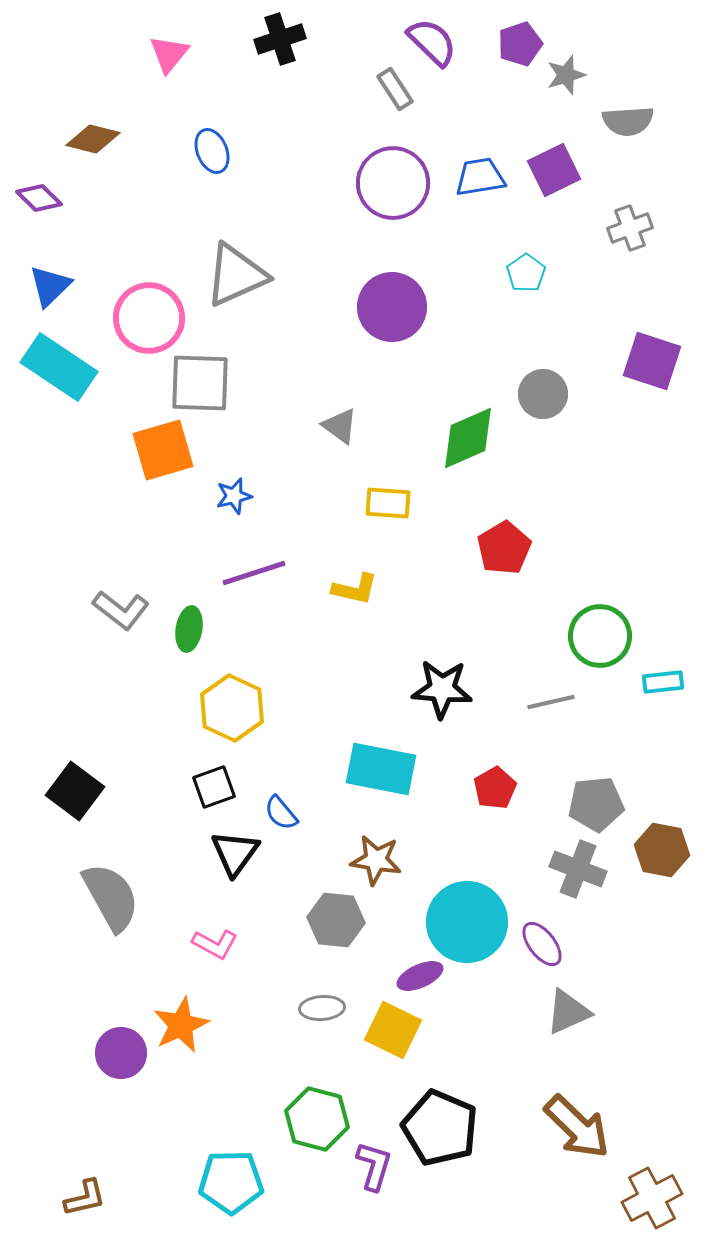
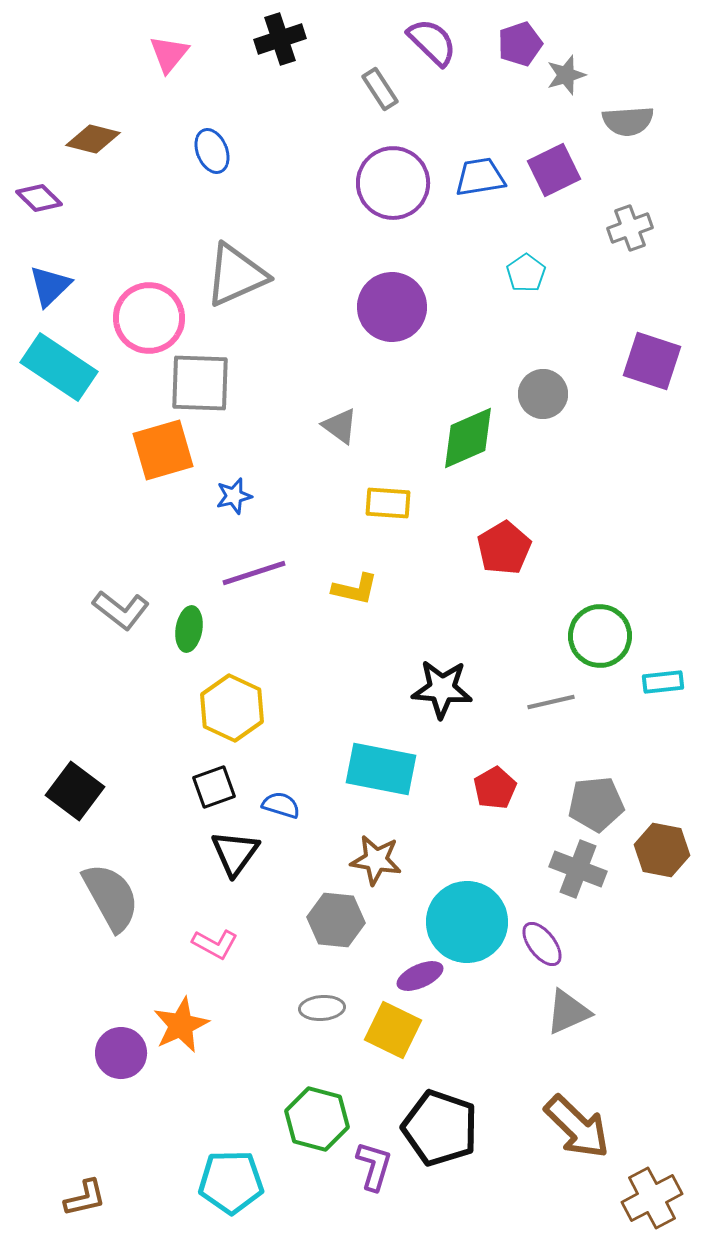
gray rectangle at (395, 89): moved 15 px left
blue semicircle at (281, 813): moved 8 px up; rotated 147 degrees clockwise
black pentagon at (440, 1128): rotated 4 degrees counterclockwise
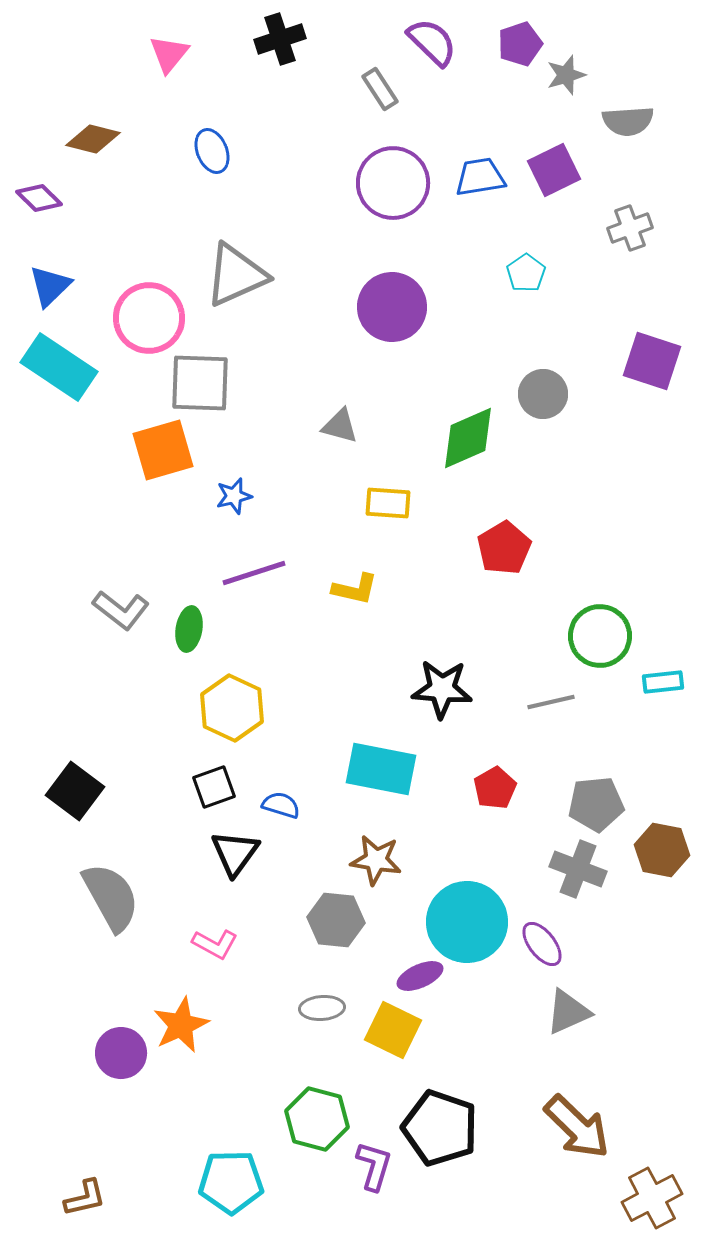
gray triangle at (340, 426): rotated 21 degrees counterclockwise
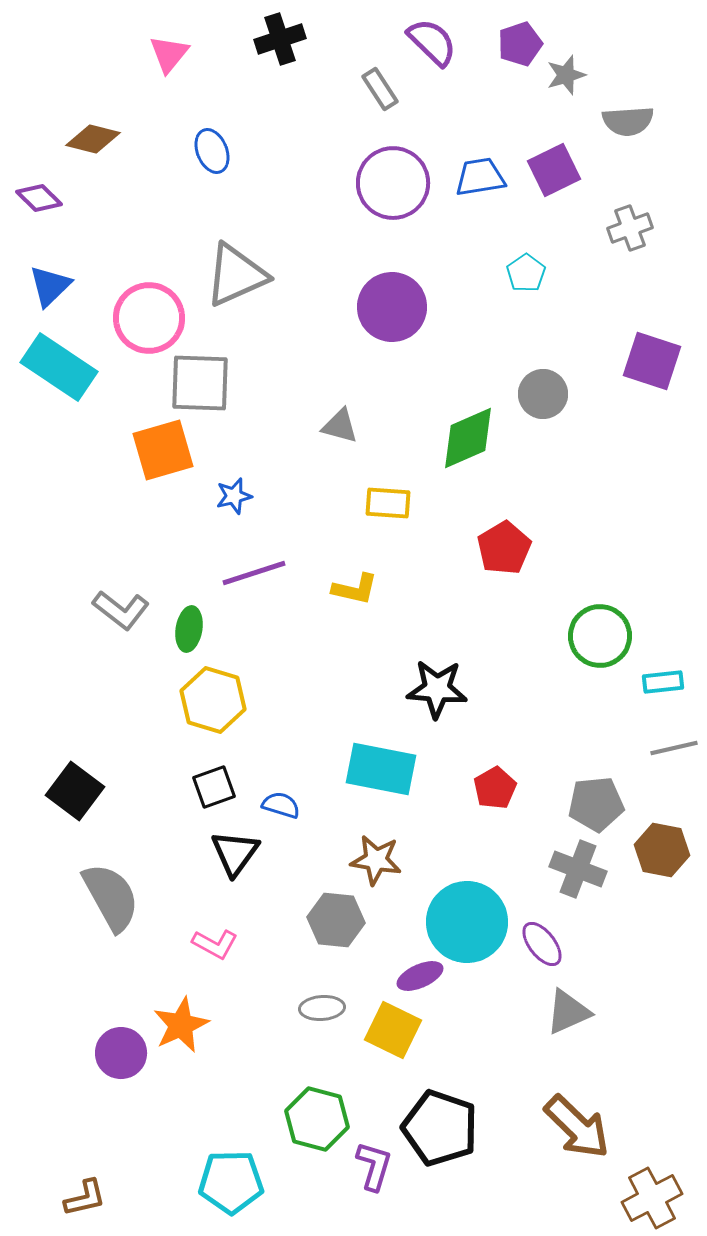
black star at (442, 689): moved 5 px left
gray line at (551, 702): moved 123 px right, 46 px down
yellow hexagon at (232, 708): moved 19 px left, 8 px up; rotated 8 degrees counterclockwise
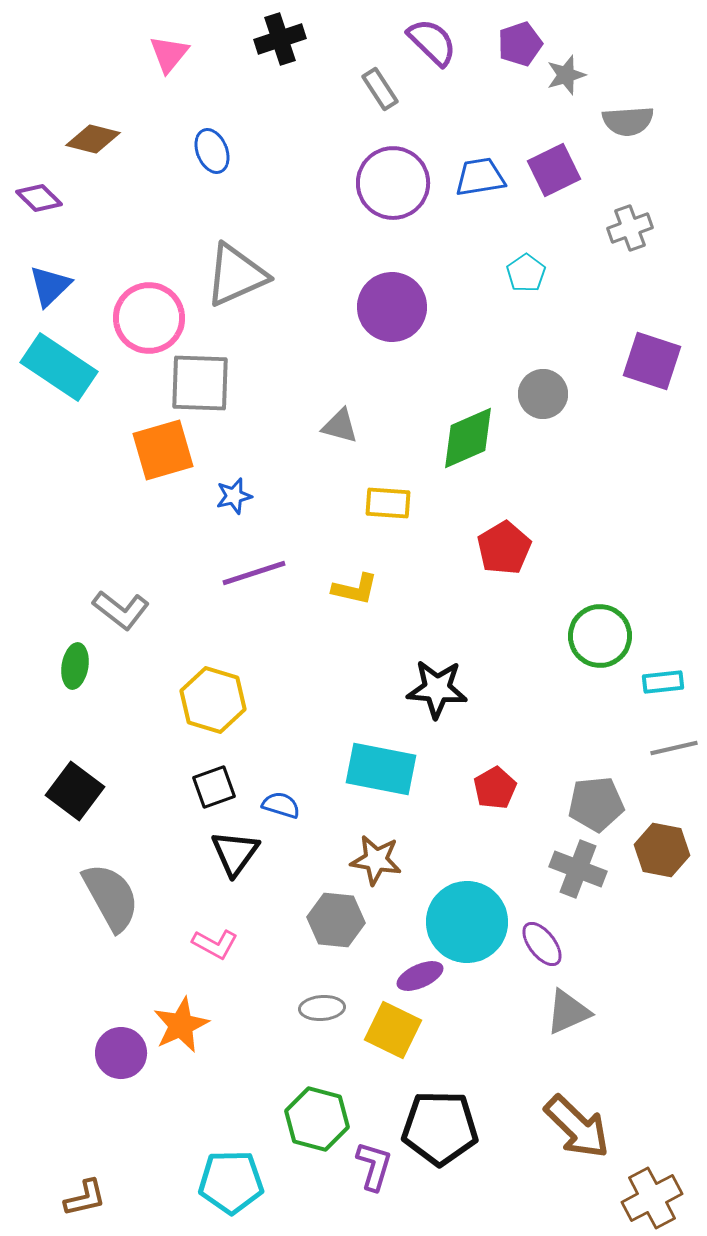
green ellipse at (189, 629): moved 114 px left, 37 px down
black pentagon at (440, 1128): rotated 18 degrees counterclockwise
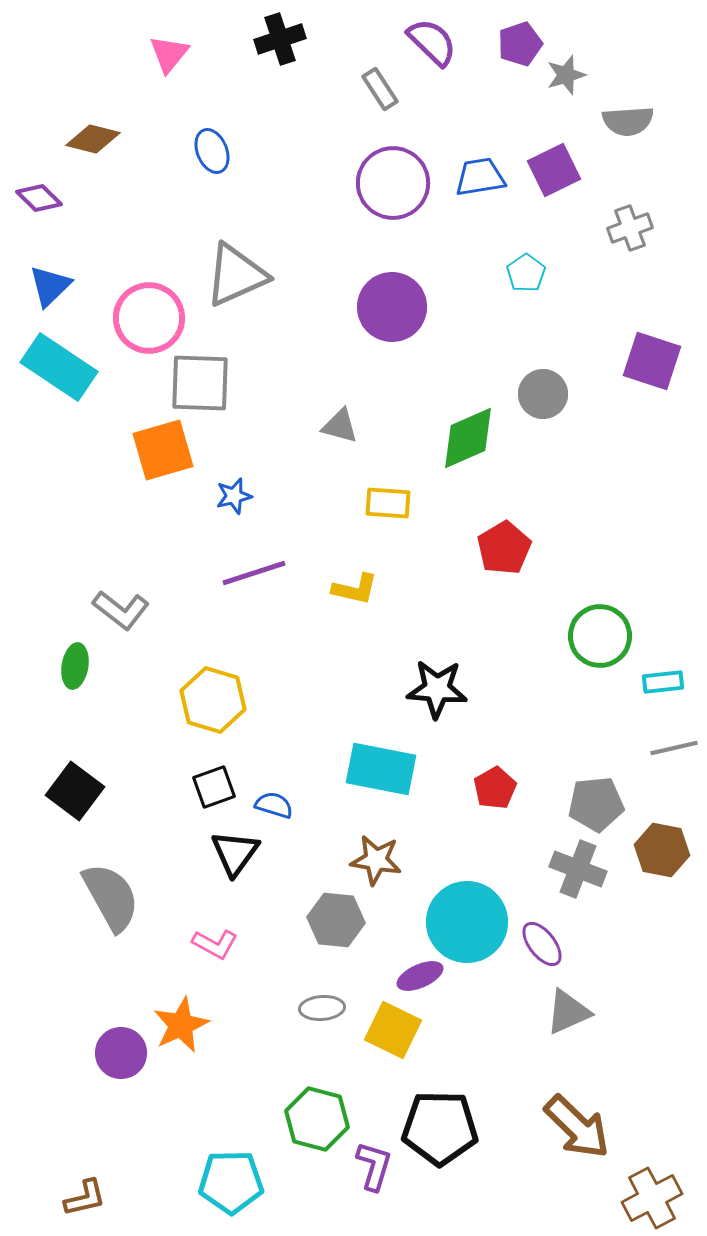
blue semicircle at (281, 805): moved 7 px left
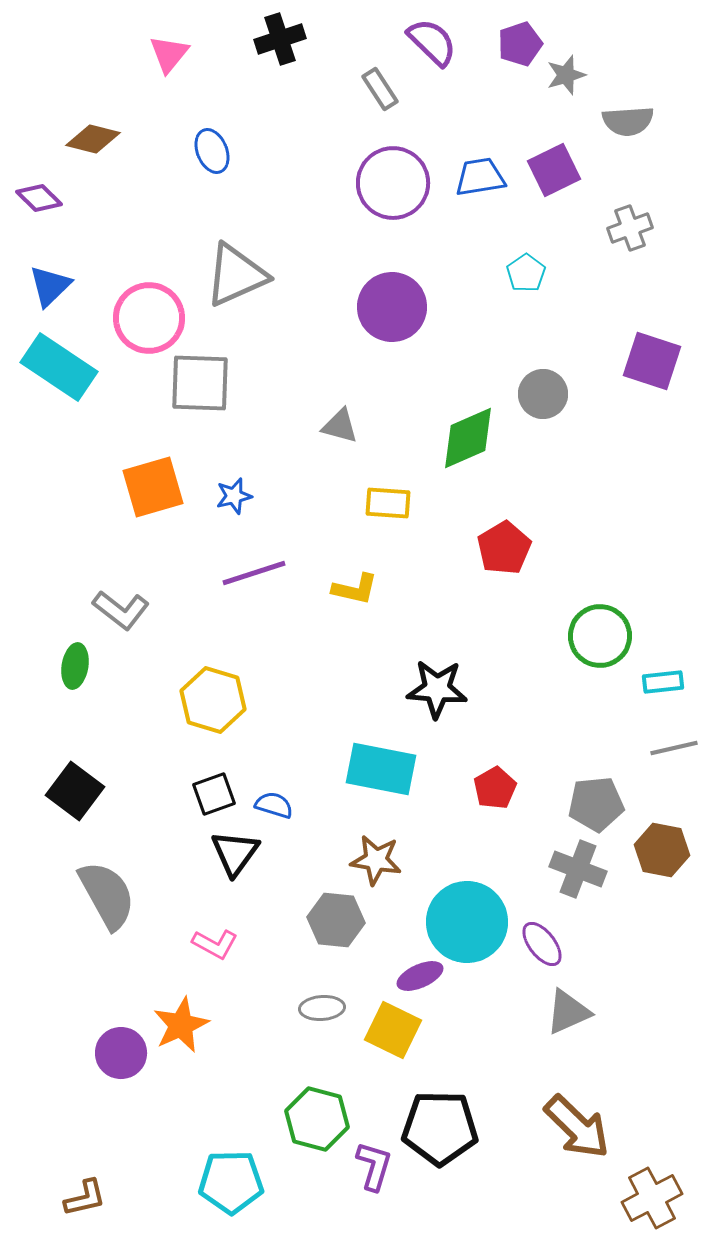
orange square at (163, 450): moved 10 px left, 37 px down
black square at (214, 787): moved 7 px down
gray semicircle at (111, 897): moved 4 px left, 2 px up
